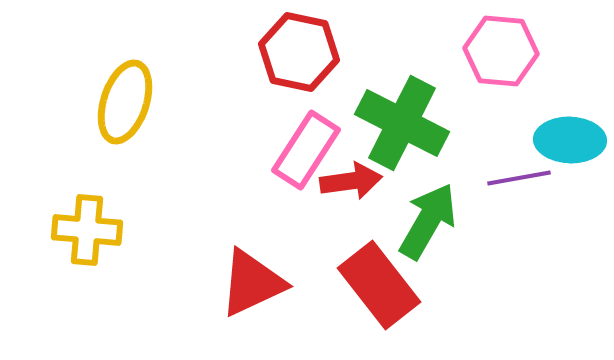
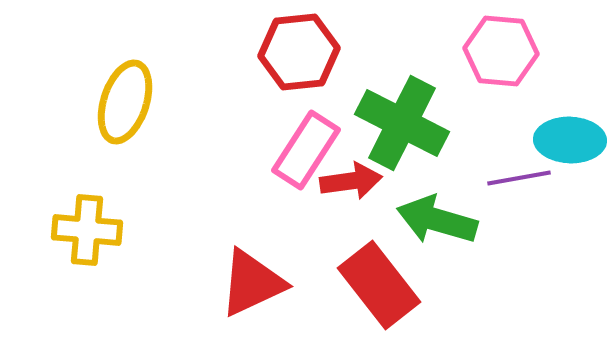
red hexagon: rotated 18 degrees counterclockwise
green arrow: moved 9 px right, 1 px up; rotated 104 degrees counterclockwise
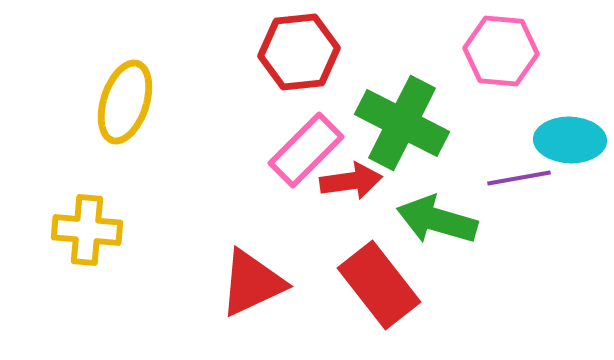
pink rectangle: rotated 12 degrees clockwise
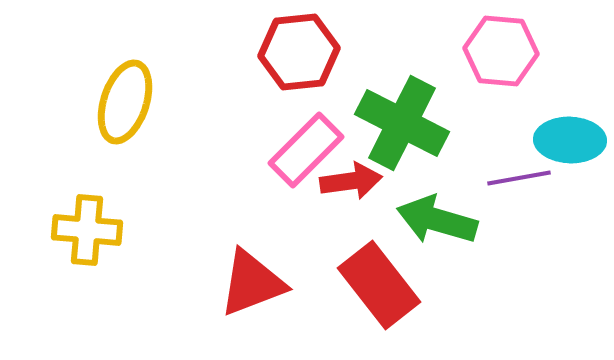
red triangle: rotated 4 degrees clockwise
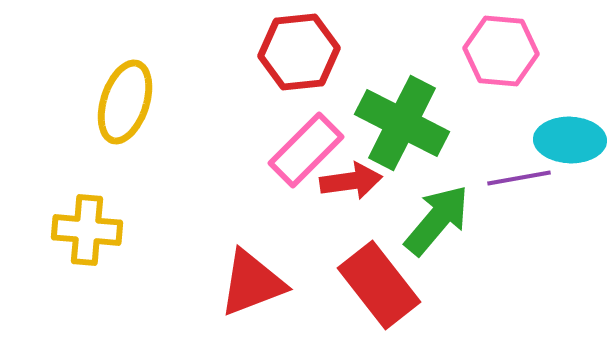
green arrow: rotated 114 degrees clockwise
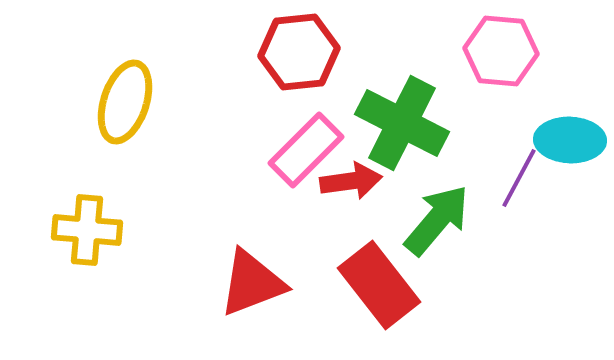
purple line: rotated 52 degrees counterclockwise
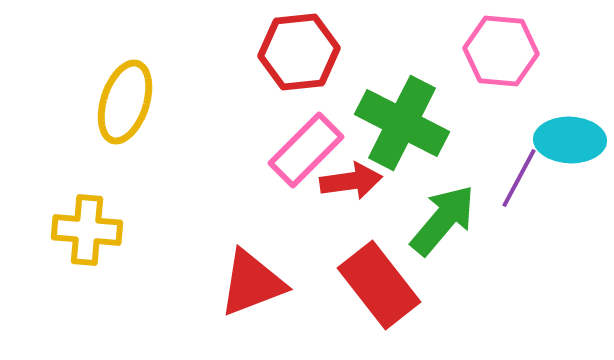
green arrow: moved 6 px right
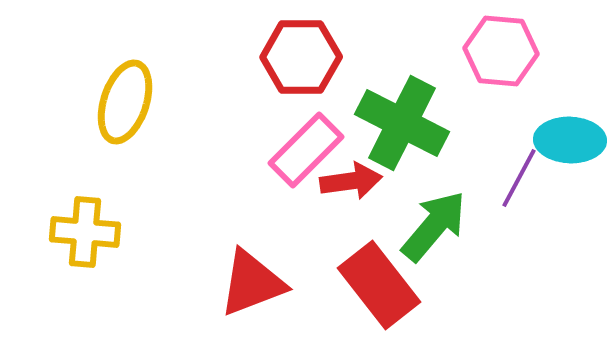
red hexagon: moved 2 px right, 5 px down; rotated 6 degrees clockwise
green arrow: moved 9 px left, 6 px down
yellow cross: moved 2 px left, 2 px down
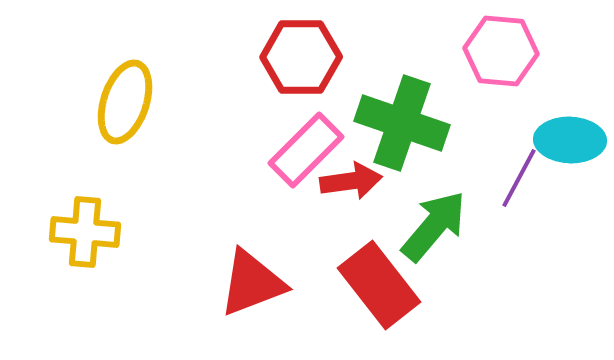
green cross: rotated 8 degrees counterclockwise
